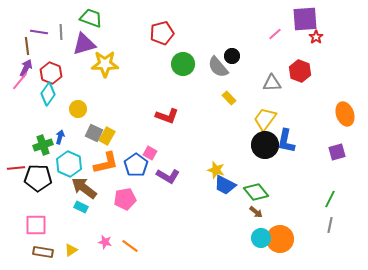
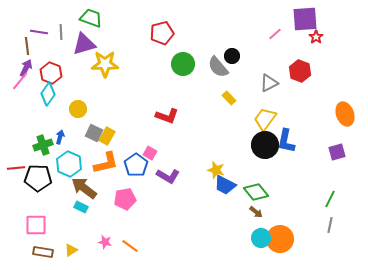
gray triangle at (272, 83): moved 3 px left; rotated 24 degrees counterclockwise
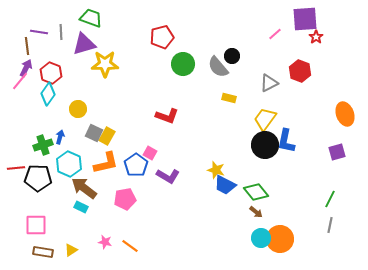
red pentagon at (162, 33): moved 4 px down
yellow rectangle at (229, 98): rotated 32 degrees counterclockwise
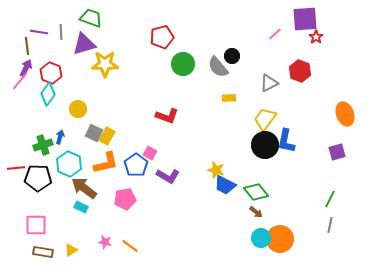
yellow rectangle at (229, 98): rotated 16 degrees counterclockwise
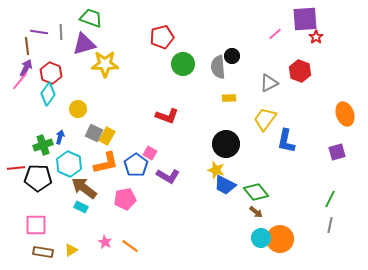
gray semicircle at (218, 67): rotated 35 degrees clockwise
black circle at (265, 145): moved 39 px left, 1 px up
pink star at (105, 242): rotated 16 degrees clockwise
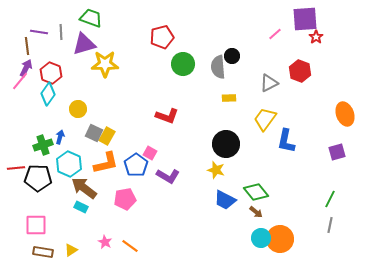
blue trapezoid at (225, 185): moved 15 px down
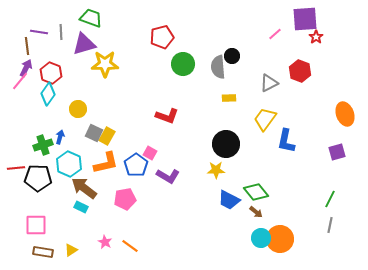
yellow star at (216, 170): rotated 18 degrees counterclockwise
blue trapezoid at (225, 200): moved 4 px right
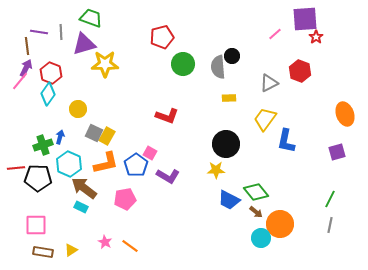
orange circle at (280, 239): moved 15 px up
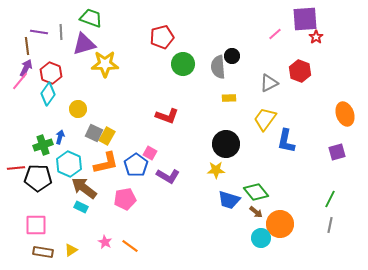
blue trapezoid at (229, 200): rotated 10 degrees counterclockwise
